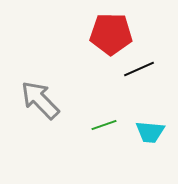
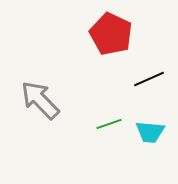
red pentagon: rotated 24 degrees clockwise
black line: moved 10 px right, 10 px down
green line: moved 5 px right, 1 px up
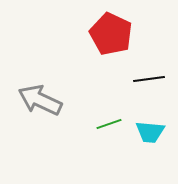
black line: rotated 16 degrees clockwise
gray arrow: rotated 21 degrees counterclockwise
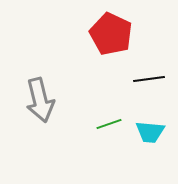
gray arrow: rotated 129 degrees counterclockwise
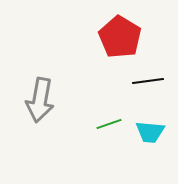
red pentagon: moved 9 px right, 3 px down; rotated 6 degrees clockwise
black line: moved 1 px left, 2 px down
gray arrow: rotated 24 degrees clockwise
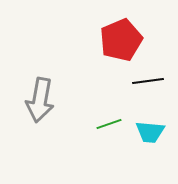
red pentagon: moved 1 px right, 3 px down; rotated 18 degrees clockwise
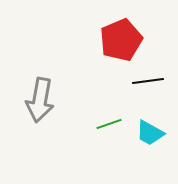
cyan trapezoid: moved 1 px down; rotated 24 degrees clockwise
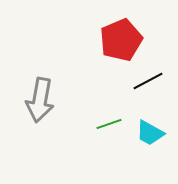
black line: rotated 20 degrees counterclockwise
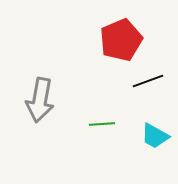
black line: rotated 8 degrees clockwise
green line: moved 7 px left; rotated 15 degrees clockwise
cyan trapezoid: moved 5 px right, 3 px down
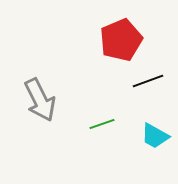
gray arrow: rotated 36 degrees counterclockwise
green line: rotated 15 degrees counterclockwise
